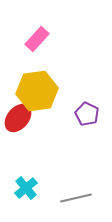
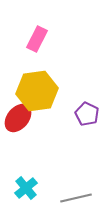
pink rectangle: rotated 15 degrees counterclockwise
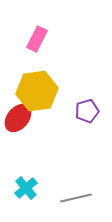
purple pentagon: moved 3 px up; rotated 30 degrees clockwise
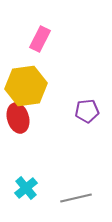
pink rectangle: moved 3 px right
yellow hexagon: moved 11 px left, 5 px up
purple pentagon: rotated 10 degrees clockwise
red ellipse: rotated 56 degrees counterclockwise
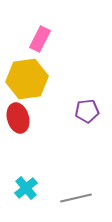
yellow hexagon: moved 1 px right, 7 px up
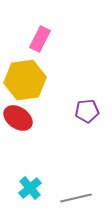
yellow hexagon: moved 2 px left, 1 px down
red ellipse: rotated 40 degrees counterclockwise
cyan cross: moved 4 px right
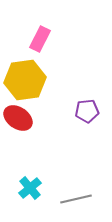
gray line: moved 1 px down
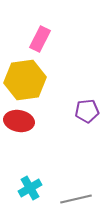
red ellipse: moved 1 px right, 3 px down; rotated 24 degrees counterclockwise
cyan cross: rotated 10 degrees clockwise
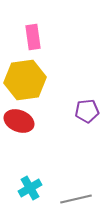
pink rectangle: moved 7 px left, 2 px up; rotated 35 degrees counterclockwise
red ellipse: rotated 12 degrees clockwise
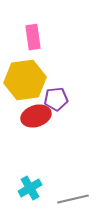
purple pentagon: moved 31 px left, 12 px up
red ellipse: moved 17 px right, 5 px up; rotated 40 degrees counterclockwise
gray line: moved 3 px left
